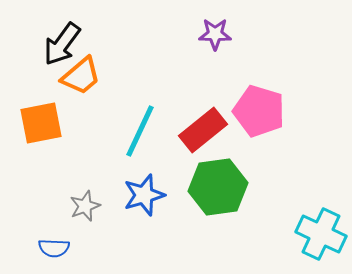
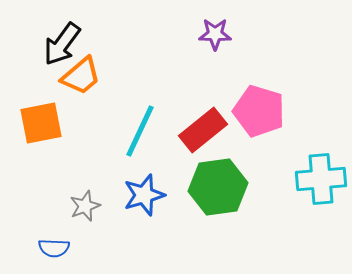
cyan cross: moved 55 px up; rotated 30 degrees counterclockwise
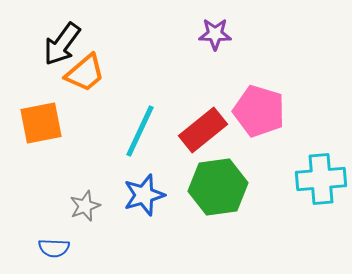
orange trapezoid: moved 4 px right, 3 px up
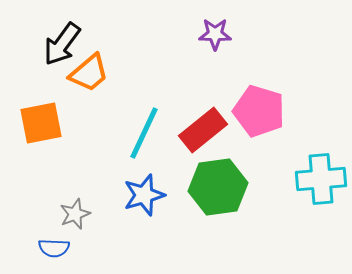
orange trapezoid: moved 4 px right
cyan line: moved 4 px right, 2 px down
gray star: moved 10 px left, 8 px down
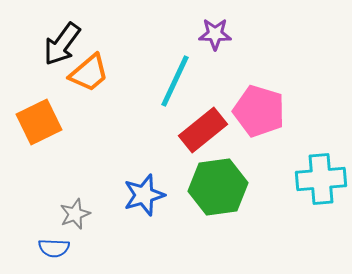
orange square: moved 2 px left, 1 px up; rotated 15 degrees counterclockwise
cyan line: moved 31 px right, 52 px up
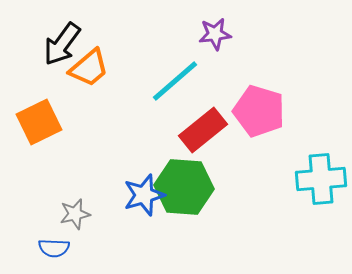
purple star: rotated 8 degrees counterclockwise
orange trapezoid: moved 5 px up
cyan line: rotated 24 degrees clockwise
green hexagon: moved 34 px left; rotated 12 degrees clockwise
gray star: rotated 8 degrees clockwise
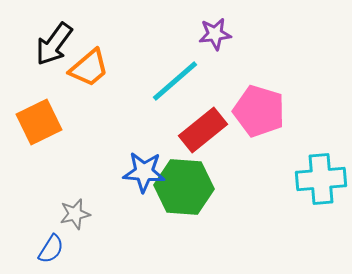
black arrow: moved 8 px left
blue star: moved 23 px up; rotated 21 degrees clockwise
blue semicircle: moved 3 px left, 1 px down; rotated 60 degrees counterclockwise
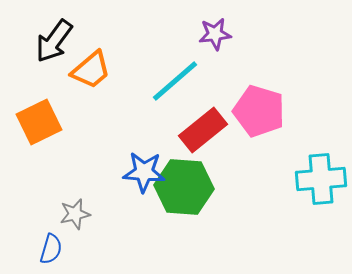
black arrow: moved 3 px up
orange trapezoid: moved 2 px right, 2 px down
blue semicircle: rotated 16 degrees counterclockwise
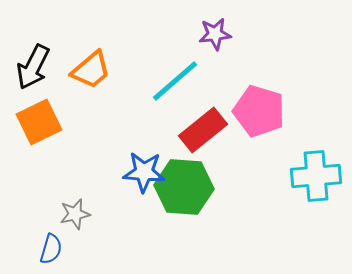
black arrow: moved 21 px left, 26 px down; rotated 9 degrees counterclockwise
cyan cross: moved 5 px left, 3 px up
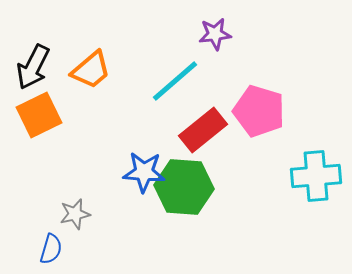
orange square: moved 7 px up
